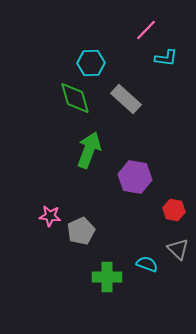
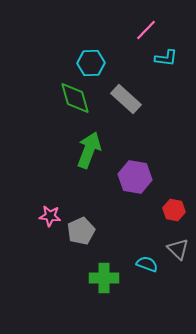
green cross: moved 3 px left, 1 px down
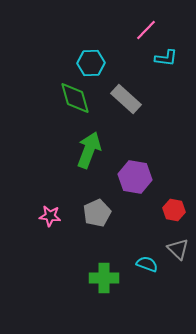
gray pentagon: moved 16 px right, 18 px up
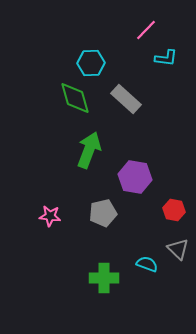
gray pentagon: moved 6 px right; rotated 12 degrees clockwise
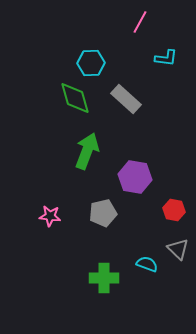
pink line: moved 6 px left, 8 px up; rotated 15 degrees counterclockwise
green arrow: moved 2 px left, 1 px down
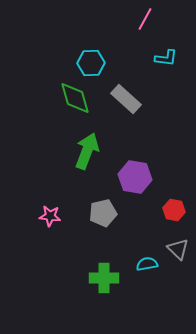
pink line: moved 5 px right, 3 px up
cyan semicircle: rotated 30 degrees counterclockwise
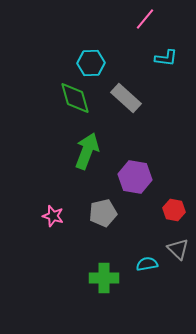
pink line: rotated 10 degrees clockwise
gray rectangle: moved 1 px up
pink star: moved 3 px right; rotated 10 degrees clockwise
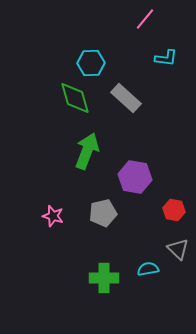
cyan semicircle: moved 1 px right, 5 px down
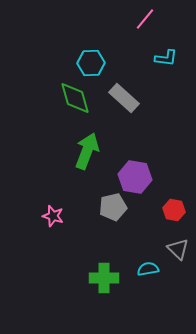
gray rectangle: moved 2 px left
gray pentagon: moved 10 px right, 6 px up
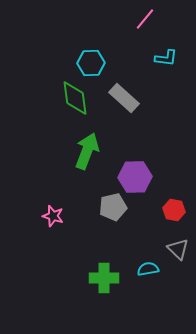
green diamond: rotated 9 degrees clockwise
purple hexagon: rotated 12 degrees counterclockwise
